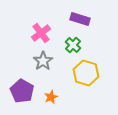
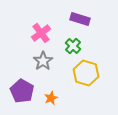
green cross: moved 1 px down
orange star: moved 1 px down
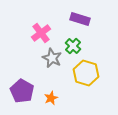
gray star: moved 9 px right, 3 px up; rotated 12 degrees counterclockwise
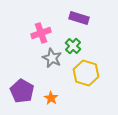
purple rectangle: moved 1 px left, 1 px up
pink cross: rotated 18 degrees clockwise
orange star: rotated 16 degrees counterclockwise
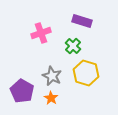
purple rectangle: moved 3 px right, 3 px down
gray star: moved 18 px down
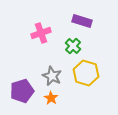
purple pentagon: rotated 25 degrees clockwise
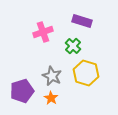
pink cross: moved 2 px right, 1 px up
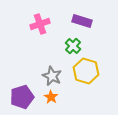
pink cross: moved 3 px left, 8 px up
yellow hexagon: moved 2 px up
purple pentagon: moved 6 px down
orange star: moved 1 px up
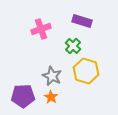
pink cross: moved 1 px right, 5 px down
purple pentagon: moved 1 px right, 1 px up; rotated 15 degrees clockwise
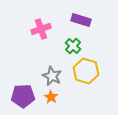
purple rectangle: moved 1 px left, 1 px up
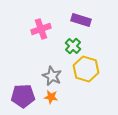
yellow hexagon: moved 2 px up
orange star: rotated 24 degrees counterclockwise
